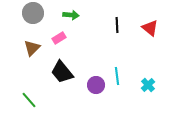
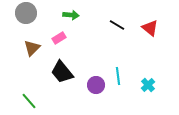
gray circle: moved 7 px left
black line: rotated 56 degrees counterclockwise
cyan line: moved 1 px right
green line: moved 1 px down
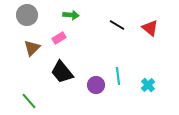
gray circle: moved 1 px right, 2 px down
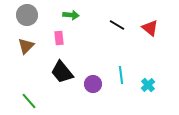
pink rectangle: rotated 64 degrees counterclockwise
brown triangle: moved 6 px left, 2 px up
cyan line: moved 3 px right, 1 px up
purple circle: moved 3 px left, 1 px up
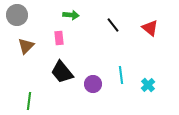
gray circle: moved 10 px left
black line: moved 4 px left; rotated 21 degrees clockwise
green line: rotated 48 degrees clockwise
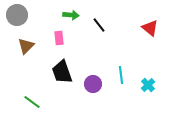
black line: moved 14 px left
black trapezoid: rotated 20 degrees clockwise
green line: moved 3 px right, 1 px down; rotated 60 degrees counterclockwise
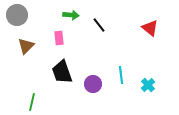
green line: rotated 66 degrees clockwise
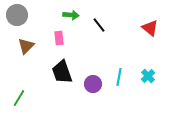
cyan line: moved 2 px left, 2 px down; rotated 18 degrees clockwise
cyan cross: moved 9 px up
green line: moved 13 px left, 4 px up; rotated 18 degrees clockwise
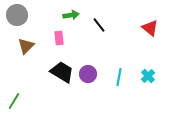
green arrow: rotated 14 degrees counterclockwise
black trapezoid: rotated 140 degrees clockwise
purple circle: moved 5 px left, 10 px up
green line: moved 5 px left, 3 px down
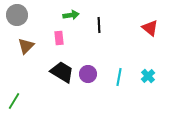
black line: rotated 35 degrees clockwise
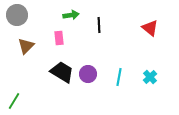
cyan cross: moved 2 px right, 1 px down
